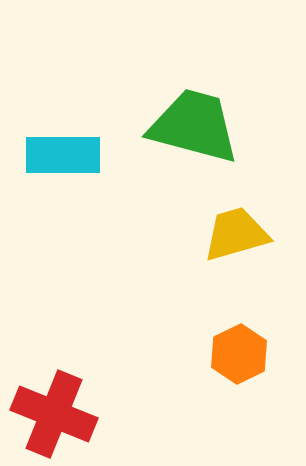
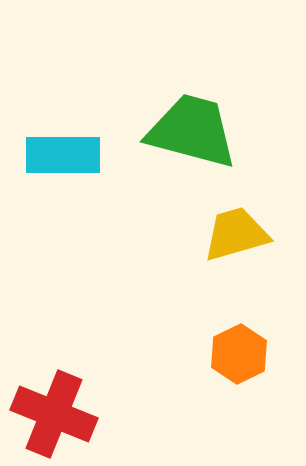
green trapezoid: moved 2 px left, 5 px down
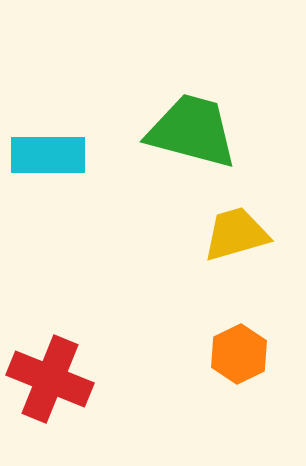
cyan rectangle: moved 15 px left
red cross: moved 4 px left, 35 px up
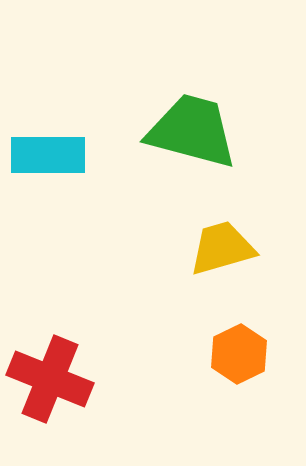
yellow trapezoid: moved 14 px left, 14 px down
